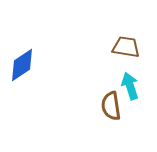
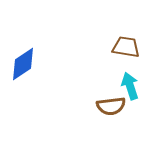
blue diamond: moved 1 px right, 1 px up
brown semicircle: rotated 88 degrees counterclockwise
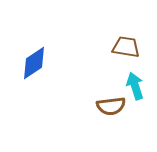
blue diamond: moved 11 px right, 1 px up
cyan arrow: moved 5 px right
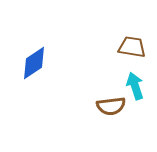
brown trapezoid: moved 6 px right
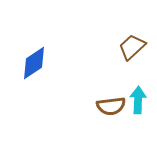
brown trapezoid: rotated 52 degrees counterclockwise
cyan arrow: moved 3 px right, 14 px down; rotated 20 degrees clockwise
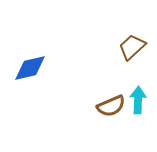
blue diamond: moved 4 px left, 5 px down; rotated 20 degrees clockwise
brown semicircle: rotated 16 degrees counterclockwise
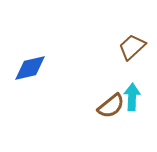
cyan arrow: moved 6 px left, 3 px up
brown semicircle: rotated 16 degrees counterclockwise
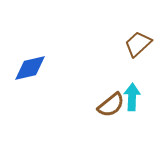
brown trapezoid: moved 6 px right, 3 px up
brown semicircle: moved 1 px up
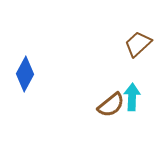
blue diamond: moved 5 px left, 6 px down; rotated 48 degrees counterclockwise
